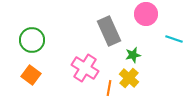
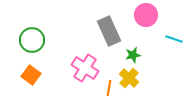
pink circle: moved 1 px down
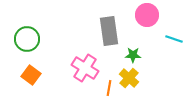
pink circle: moved 1 px right
gray rectangle: rotated 16 degrees clockwise
green circle: moved 5 px left, 1 px up
green star: rotated 14 degrees clockwise
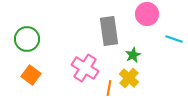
pink circle: moved 1 px up
green star: rotated 28 degrees counterclockwise
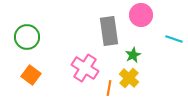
pink circle: moved 6 px left, 1 px down
green circle: moved 2 px up
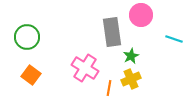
gray rectangle: moved 3 px right, 1 px down
green star: moved 2 px left, 1 px down
yellow cross: moved 2 px right, 1 px down; rotated 24 degrees clockwise
